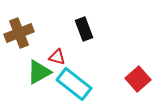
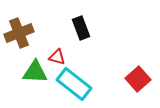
black rectangle: moved 3 px left, 1 px up
green triangle: moved 4 px left; rotated 32 degrees clockwise
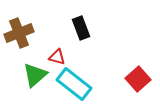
green triangle: moved 3 px down; rotated 44 degrees counterclockwise
